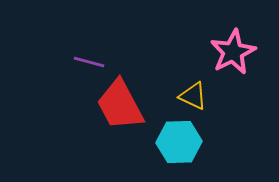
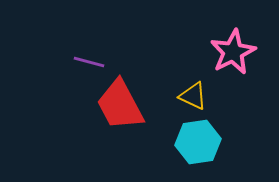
cyan hexagon: moved 19 px right; rotated 6 degrees counterclockwise
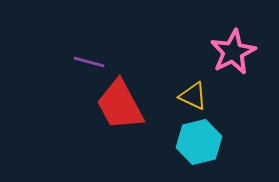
cyan hexagon: moved 1 px right; rotated 6 degrees counterclockwise
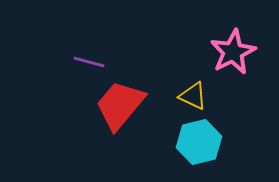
red trapezoid: rotated 68 degrees clockwise
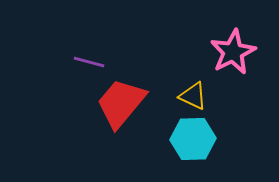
red trapezoid: moved 1 px right, 2 px up
cyan hexagon: moved 6 px left, 3 px up; rotated 12 degrees clockwise
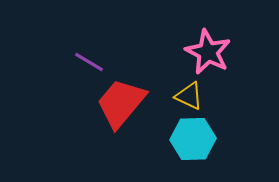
pink star: moved 25 px left; rotated 18 degrees counterclockwise
purple line: rotated 16 degrees clockwise
yellow triangle: moved 4 px left
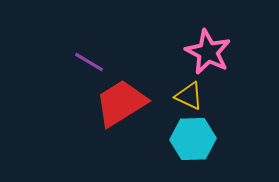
red trapezoid: rotated 18 degrees clockwise
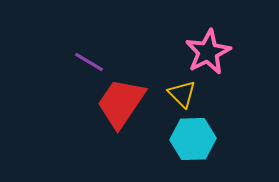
pink star: rotated 18 degrees clockwise
yellow triangle: moved 7 px left, 2 px up; rotated 20 degrees clockwise
red trapezoid: rotated 24 degrees counterclockwise
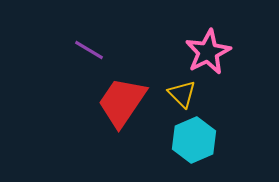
purple line: moved 12 px up
red trapezoid: moved 1 px right, 1 px up
cyan hexagon: moved 1 px right, 1 px down; rotated 21 degrees counterclockwise
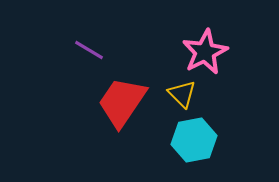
pink star: moved 3 px left
cyan hexagon: rotated 12 degrees clockwise
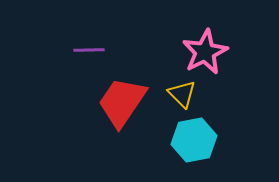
purple line: rotated 32 degrees counterclockwise
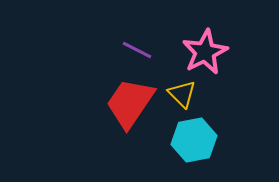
purple line: moved 48 px right; rotated 28 degrees clockwise
red trapezoid: moved 8 px right, 1 px down
